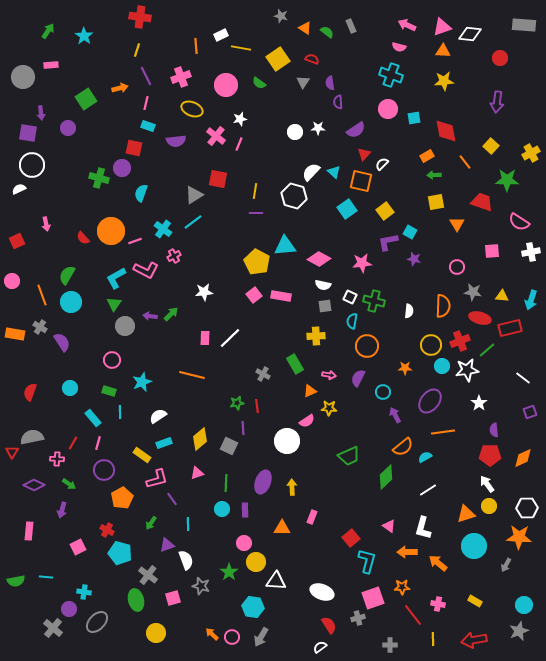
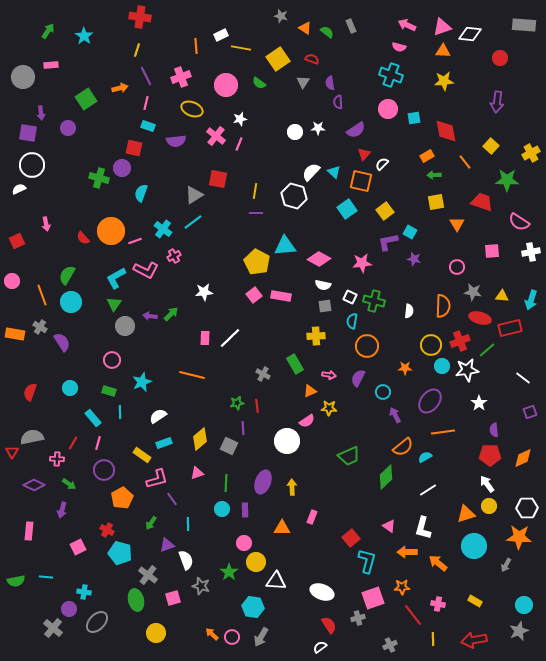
gray cross at (390, 645): rotated 24 degrees counterclockwise
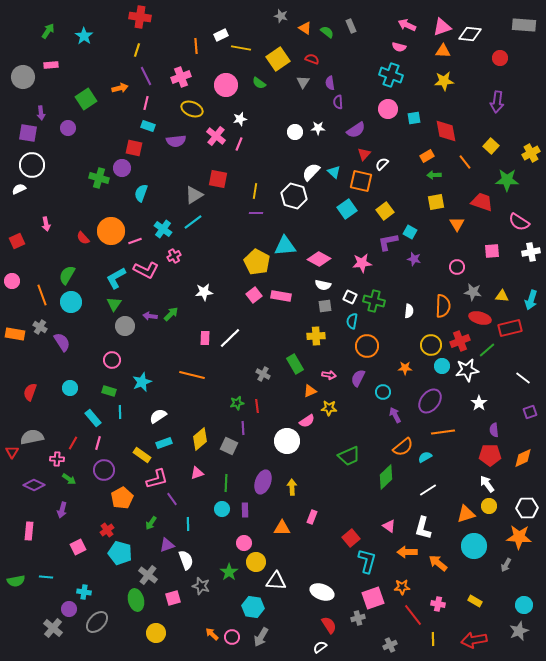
green arrow at (69, 484): moved 5 px up
red cross at (107, 530): rotated 24 degrees clockwise
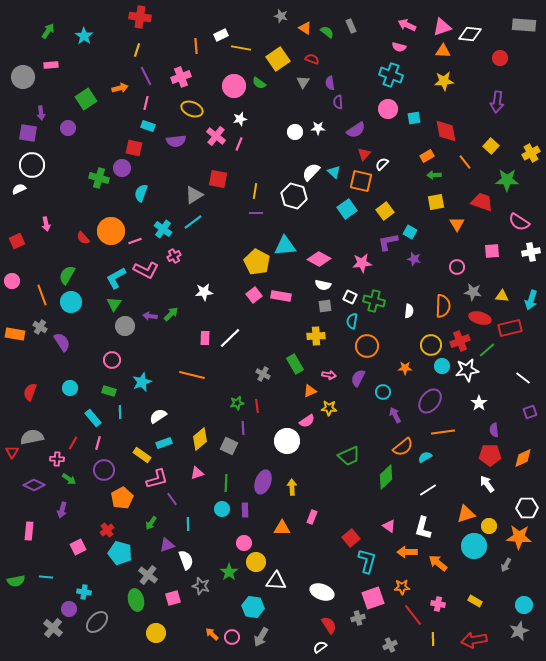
pink circle at (226, 85): moved 8 px right, 1 px down
yellow circle at (489, 506): moved 20 px down
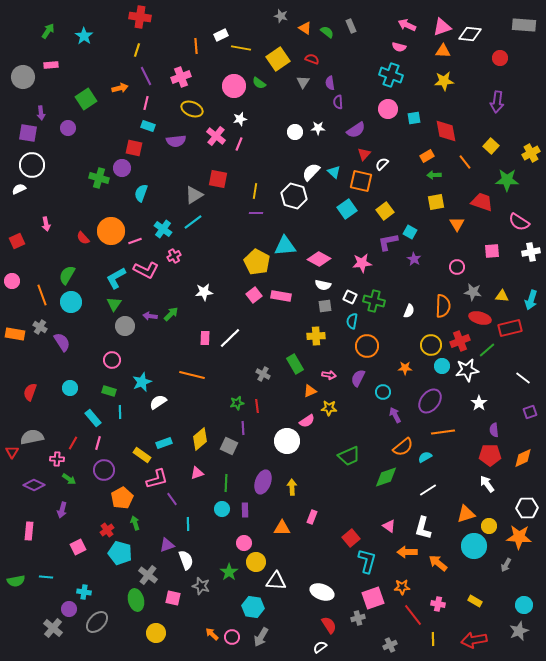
purple star at (414, 259): rotated 16 degrees clockwise
white semicircle at (409, 311): rotated 16 degrees clockwise
white semicircle at (158, 416): moved 14 px up
green diamond at (386, 477): rotated 25 degrees clockwise
green arrow at (151, 523): moved 16 px left; rotated 128 degrees clockwise
pink square at (173, 598): rotated 28 degrees clockwise
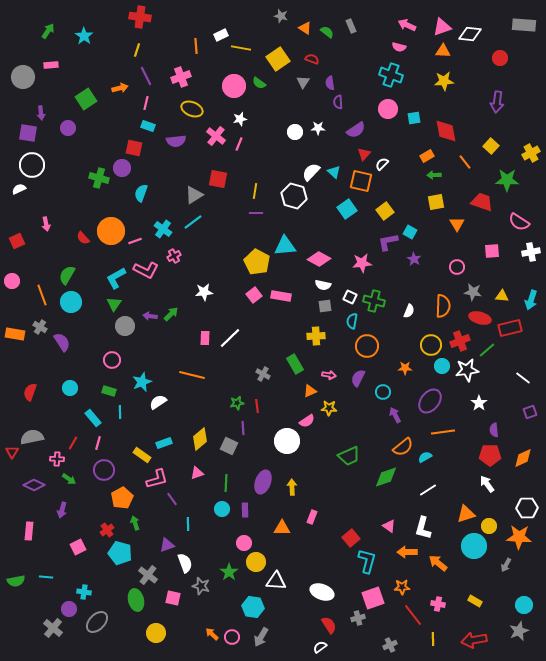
white semicircle at (186, 560): moved 1 px left, 3 px down
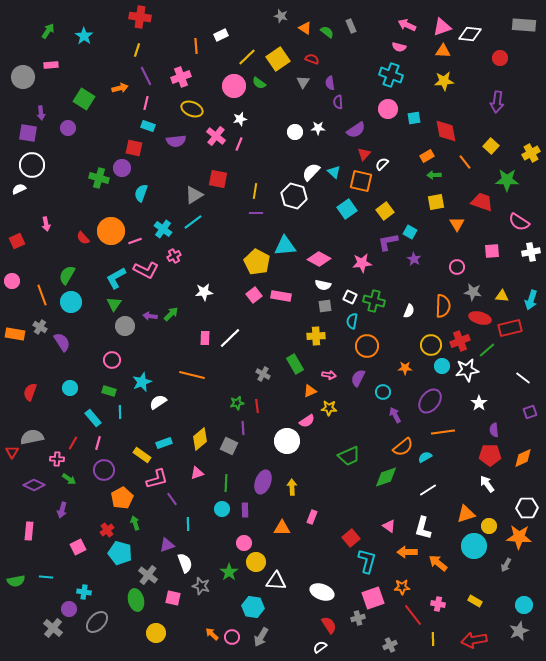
yellow line at (241, 48): moved 6 px right, 9 px down; rotated 54 degrees counterclockwise
green square at (86, 99): moved 2 px left; rotated 25 degrees counterclockwise
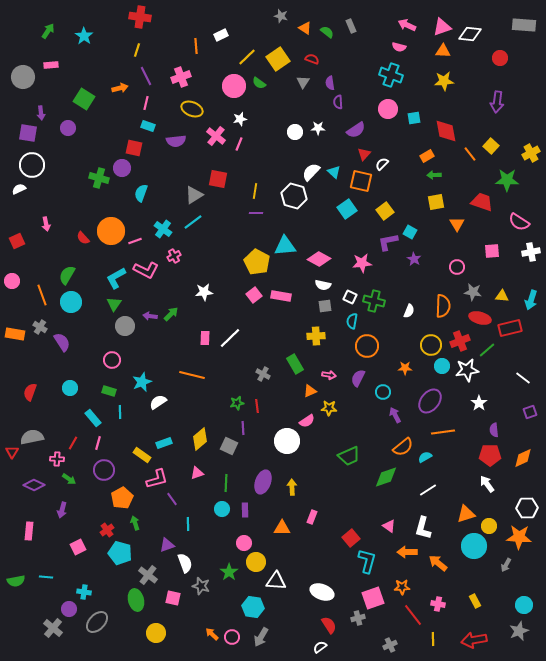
orange line at (465, 162): moved 5 px right, 8 px up
yellow rectangle at (475, 601): rotated 32 degrees clockwise
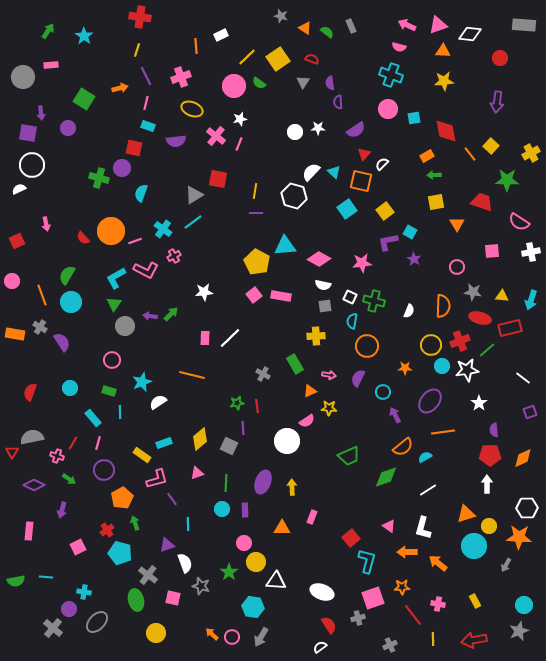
pink triangle at (442, 27): moved 4 px left, 2 px up
pink cross at (57, 459): moved 3 px up; rotated 16 degrees clockwise
white arrow at (487, 484): rotated 36 degrees clockwise
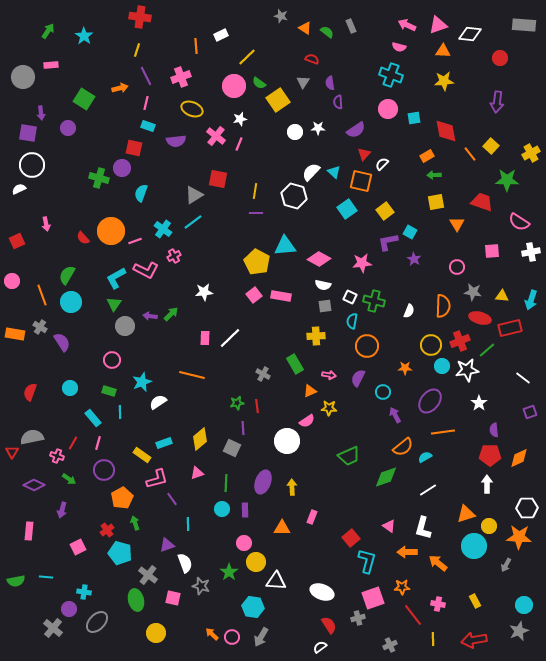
yellow square at (278, 59): moved 41 px down
gray square at (229, 446): moved 3 px right, 2 px down
orange diamond at (523, 458): moved 4 px left
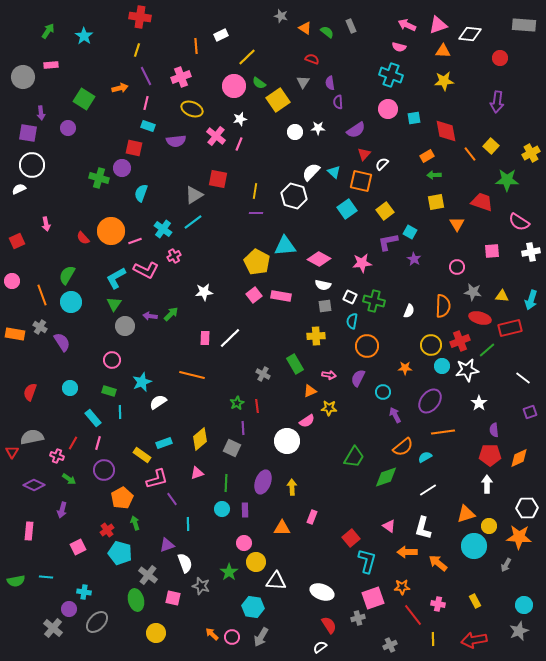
green star at (237, 403): rotated 16 degrees counterclockwise
green trapezoid at (349, 456): moved 5 px right, 1 px down; rotated 35 degrees counterclockwise
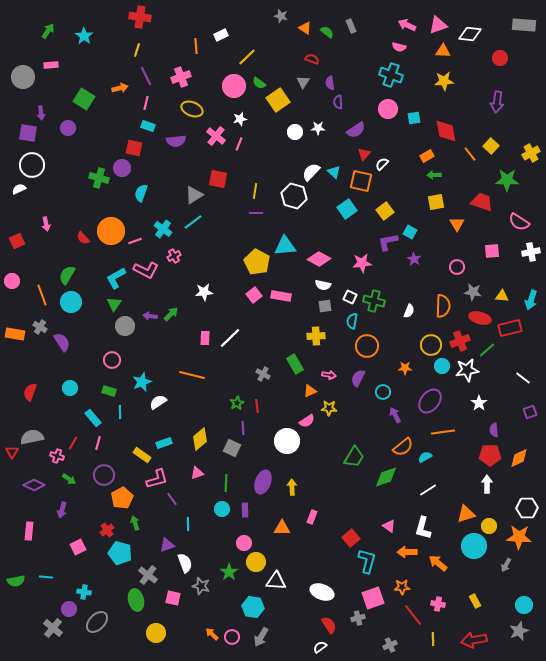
purple circle at (104, 470): moved 5 px down
